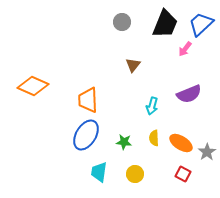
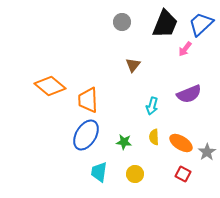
orange diamond: moved 17 px right; rotated 16 degrees clockwise
yellow semicircle: moved 1 px up
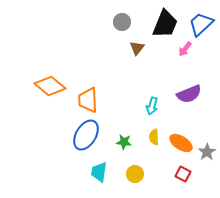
brown triangle: moved 4 px right, 17 px up
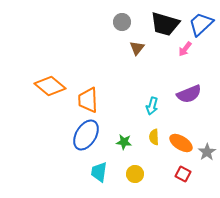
black trapezoid: rotated 84 degrees clockwise
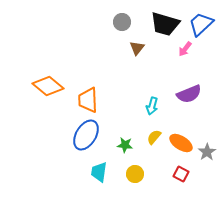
orange diamond: moved 2 px left
yellow semicircle: rotated 42 degrees clockwise
green star: moved 1 px right, 3 px down
red square: moved 2 px left
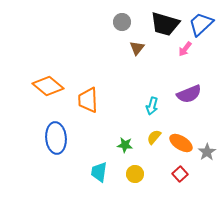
blue ellipse: moved 30 px left, 3 px down; rotated 36 degrees counterclockwise
red square: moved 1 px left; rotated 21 degrees clockwise
